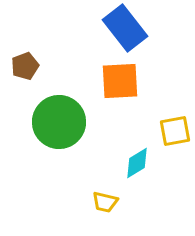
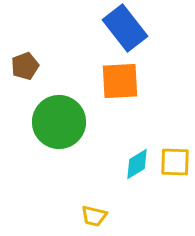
yellow square: moved 31 px down; rotated 12 degrees clockwise
cyan diamond: moved 1 px down
yellow trapezoid: moved 11 px left, 14 px down
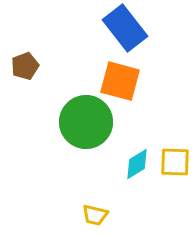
orange square: rotated 18 degrees clockwise
green circle: moved 27 px right
yellow trapezoid: moved 1 px right, 1 px up
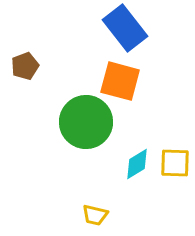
yellow square: moved 1 px down
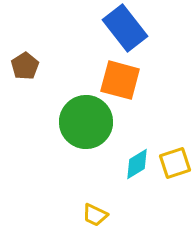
brown pentagon: rotated 12 degrees counterclockwise
orange square: moved 1 px up
yellow square: rotated 20 degrees counterclockwise
yellow trapezoid: rotated 12 degrees clockwise
